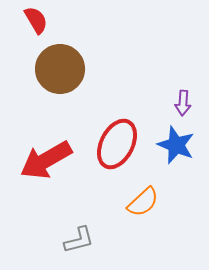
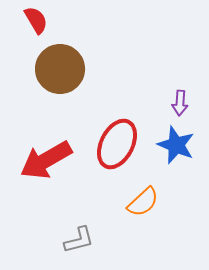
purple arrow: moved 3 px left
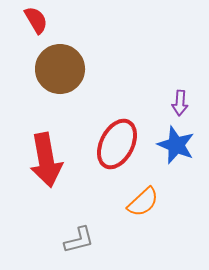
red arrow: rotated 70 degrees counterclockwise
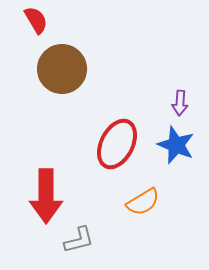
brown circle: moved 2 px right
red arrow: moved 36 px down; rotated 10 degrees clockwise
orange semicircle: rotated 12 degrees clockwise
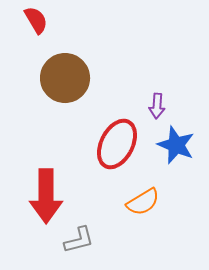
brown circle: moved 3 px right, 9 px down
purple arrow: moved 23 px left, 3 px down
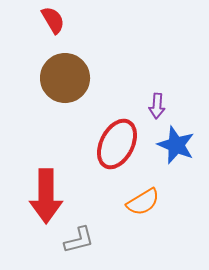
red semicircle: moved 17 px right
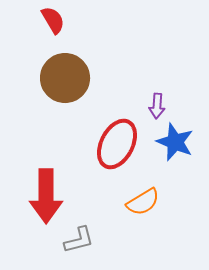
blue star: moved 1 px left, 3 px up
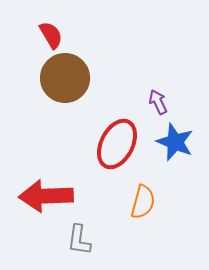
red semicircle: moved 2 px left, 15 px down
purple arrow: moved 1 px right, 4 px up; rotated 150 degrees clockwise
red arrow: rotated 88 degrees clockwise
orange semicircle: rotated 44 degrees counterclockwise
gray L-shape: rotated 112 degrees clockwise
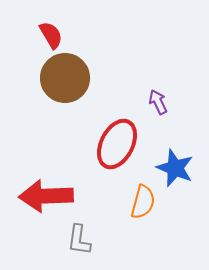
blue star: moved 26 px down
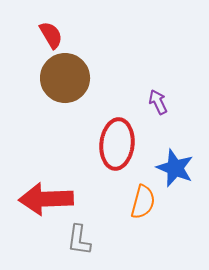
red ellipse: rotated 21 degrees counterclockwise
red arrow: moved 3 px down
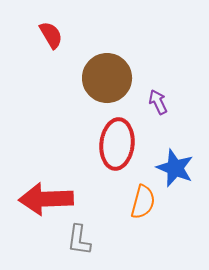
brown circle: moved 42 px right
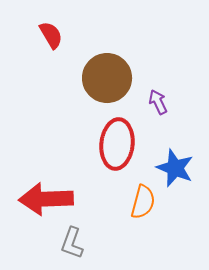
gray L-shape: moved 7 px left, 3 px down; rotated 12 degrees clockwise
